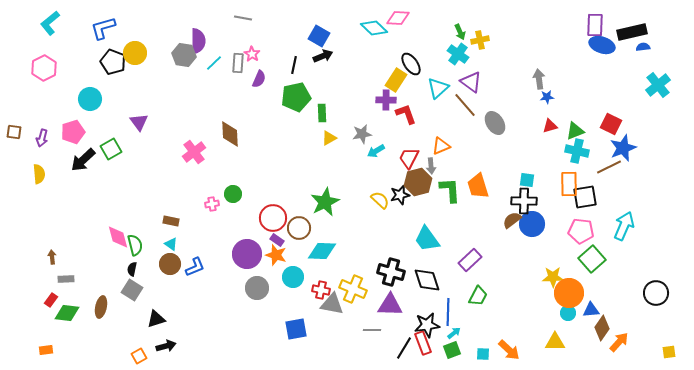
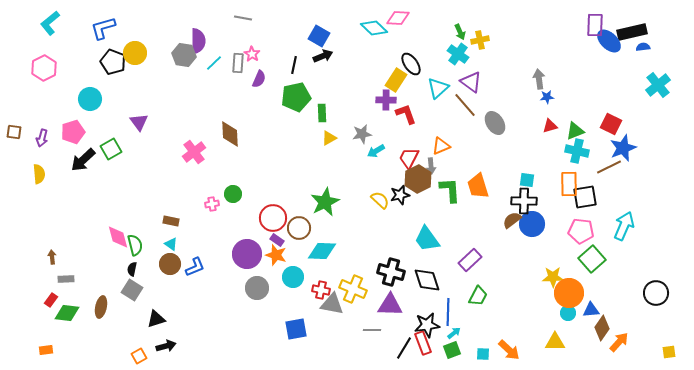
blue ellipse at (602, 45): moved 7 px right, 4 px up; rotated 25 degrees clockwise
brown hexagon at (418, 182): moved 3 px up; rotated 12 degrees counterclockwise
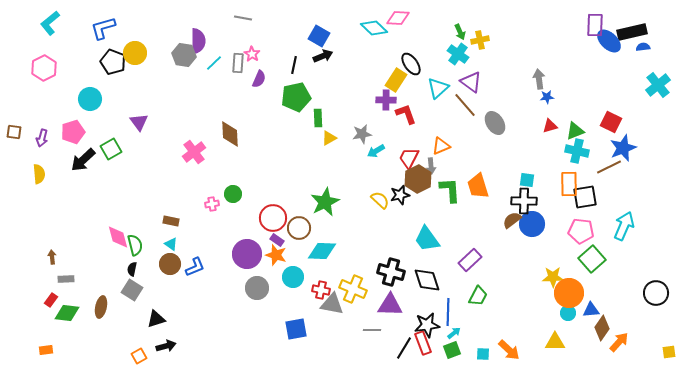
green rectangle at (322, 113): moved 4 px left, 5 px down
red square at (611, 124): moved 2 px up
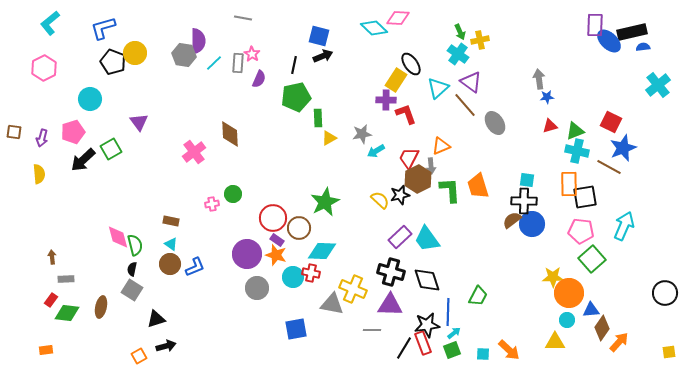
blue square at (319, 36): rotated 15 degrees counterclockwise
brown line at (609, 167): rotated 55 degrees clockwise
purple rectangle at (470, 260): moved 70 px left, 23 px up
red cross at (321, 290): moved 10 px left, 17 px up
black circle at (656, 293): moved 9 px right
cyan circle at (568, 313): moved 1 px left, 7 px down
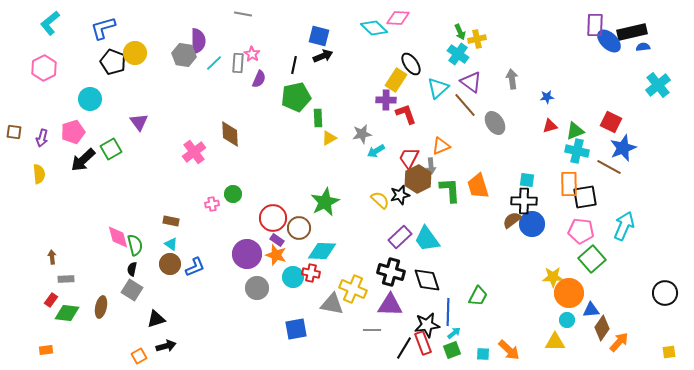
gray line at (243, 18): moved 4 px up
yellow cross at (480, 40): moved 3 px left, 1 px up
gray arrow at (539, 79): moved 27 px left
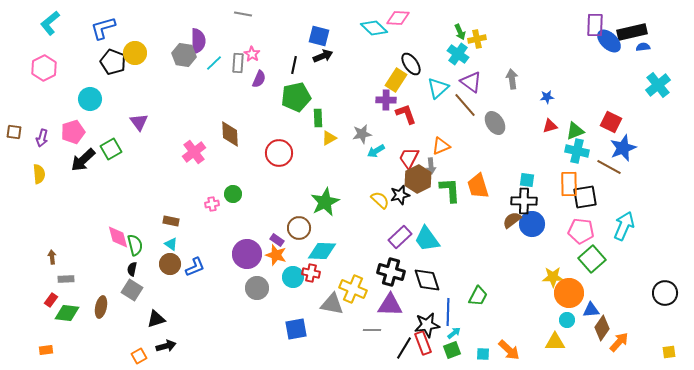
red circle at (273, 218): moved 6 px right, 65 px up
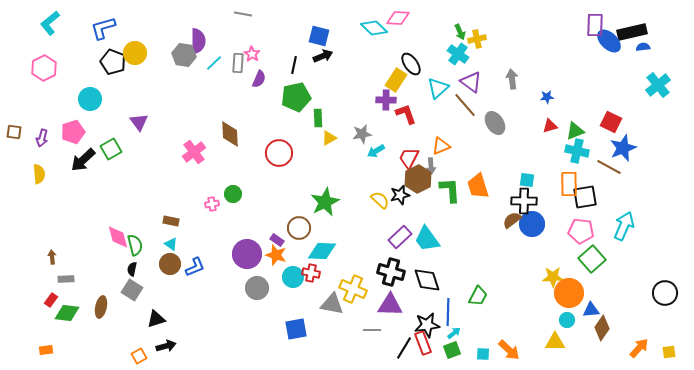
orange arrow at (619, 342): moved 20 px right, 6 px down
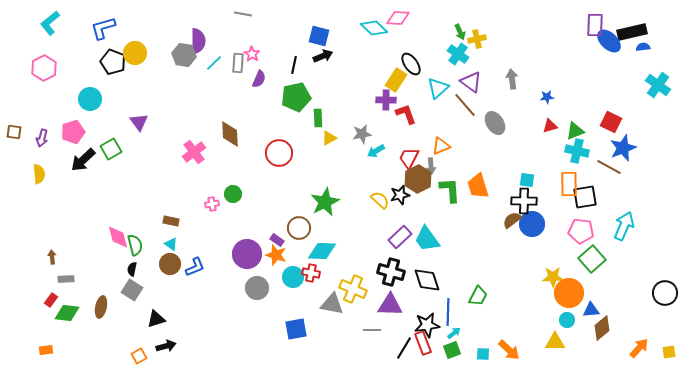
cyan cross at (658, 85): rotated 15 degrees counterclockwise
brown diamond at (602, 328): rotated 15 degrees clockwise
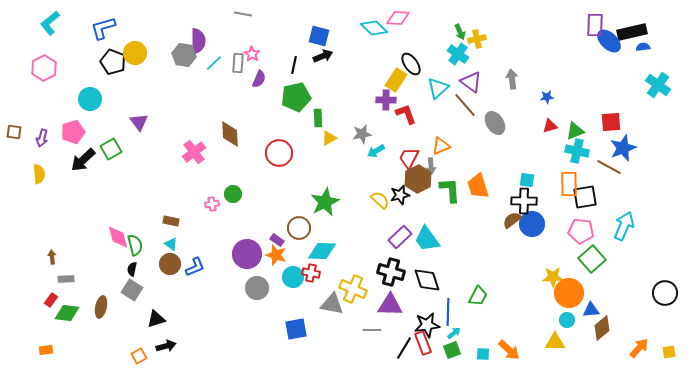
red square at (611, 122): rotated 30 degrees counterclockwise
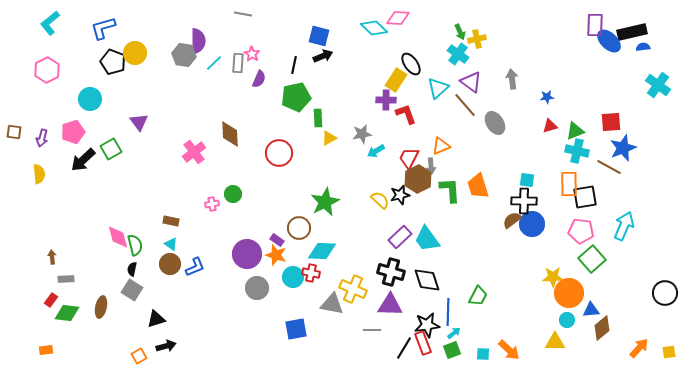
pink hexagon at (44, 68): moved 3 px right, 2 px down
